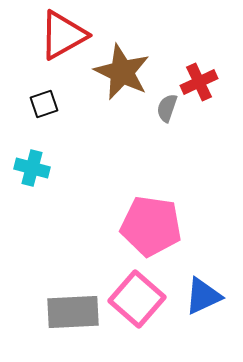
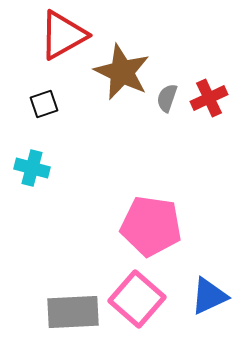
red cross: moved 10 px right, 16 px down
gray semicircle: moved 10 px up
blue triangle: moved 6 px right
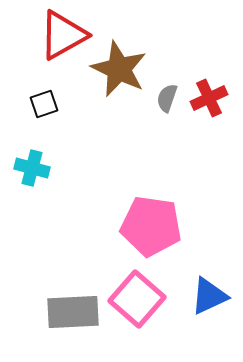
brown star: moved 3 px left, 3 px up
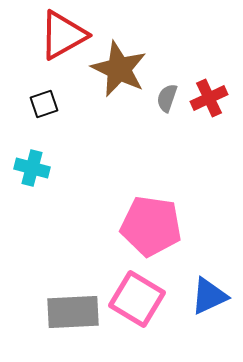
pink square: rotated 10 degrees counterclockwise
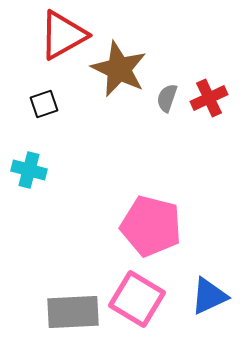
cyan cross: moved 3 px left, 2 px down
pink pentagon: rotated 6 degrees clockwise
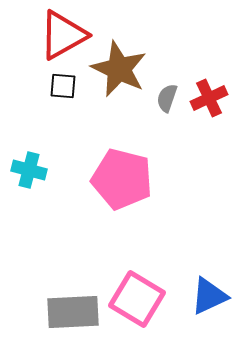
black square: moved 19 px right, 18 px up; rotated 24 degrees clockwise
pink pentagon: moved 29 px left, 47 px up
